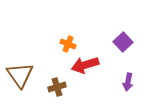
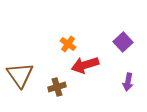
orange cross: rotated 14 degrees clockwise
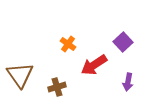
red arrow: moved 9 px right; rotated 16 degrees counterclockwise
